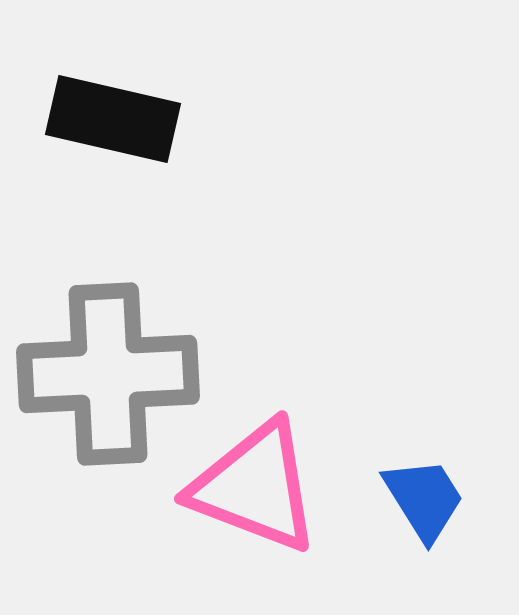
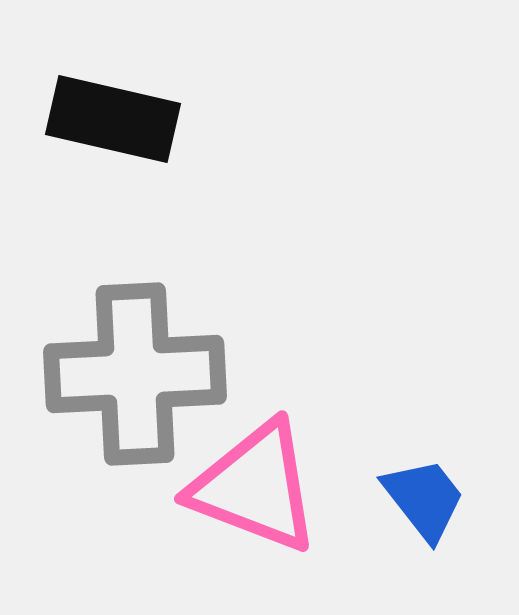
gray cross: moved 27 px right
blue trapezoid: rotated 6 degrees counterclockwise
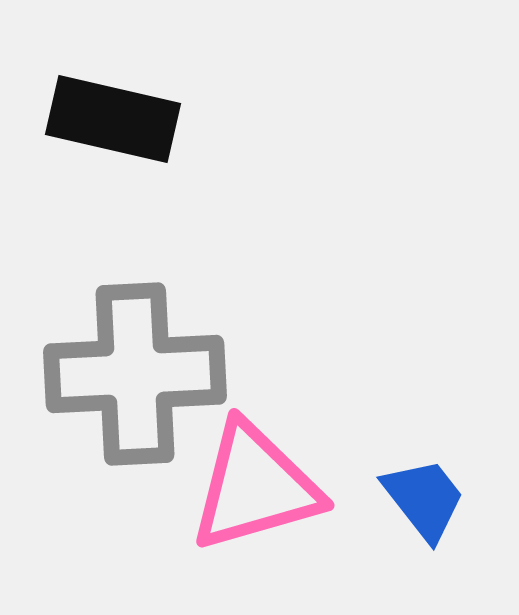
pink triangle: rotated 37 degrees counterclockwise
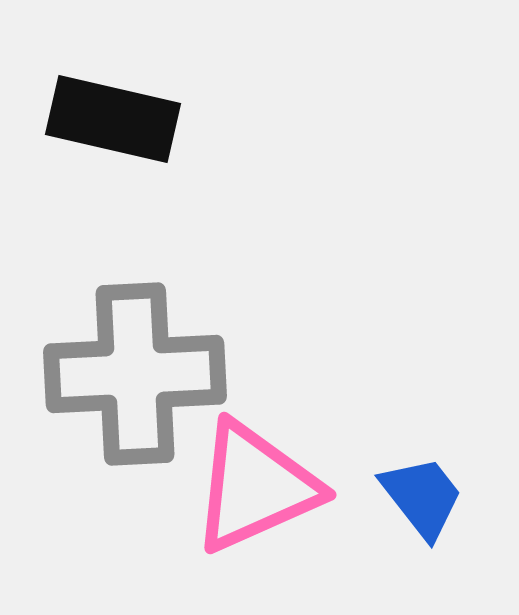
pink triangle: rotated 8 degrees counterclockwise
blue trapezoid: moved 2 px left, 2 px up
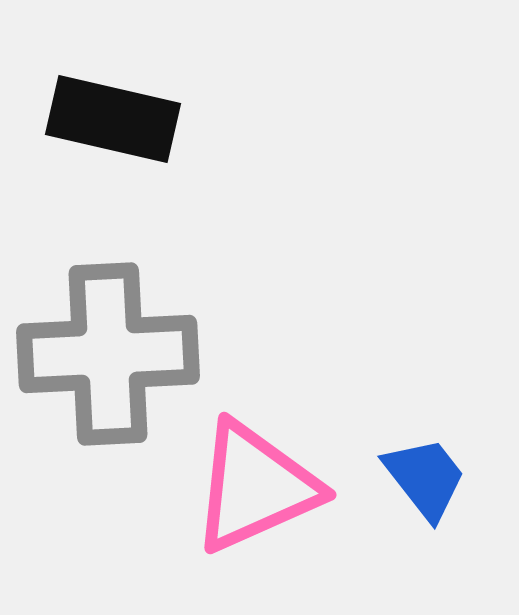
gray cross: moved 27 px left, 20 px up
blue trapezoid: moved 3 px right, 19 px up
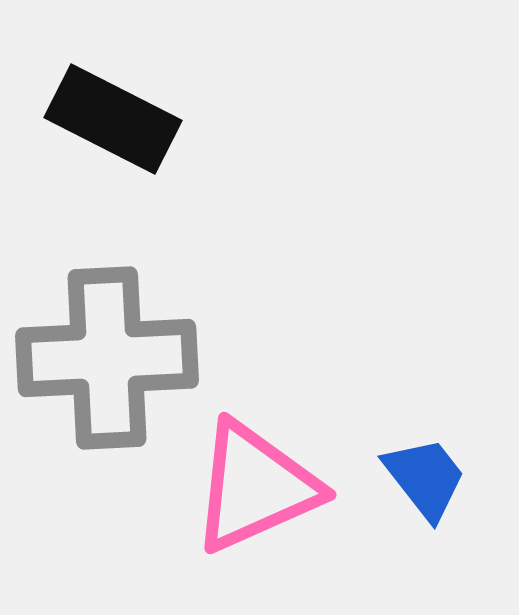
black rectangle: rotated 14 degrees clockwise
gray cross: moved 1 px left, 4 px down
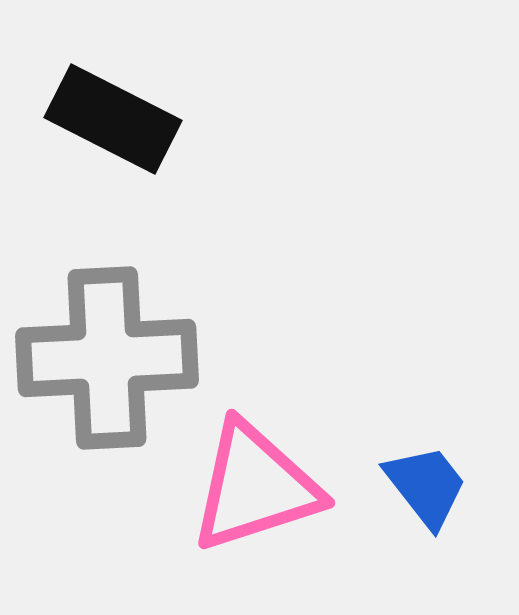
blue trapezoid: moved 1 px right, 8 px down
pink triangle: rotated 6 degrees clockwise
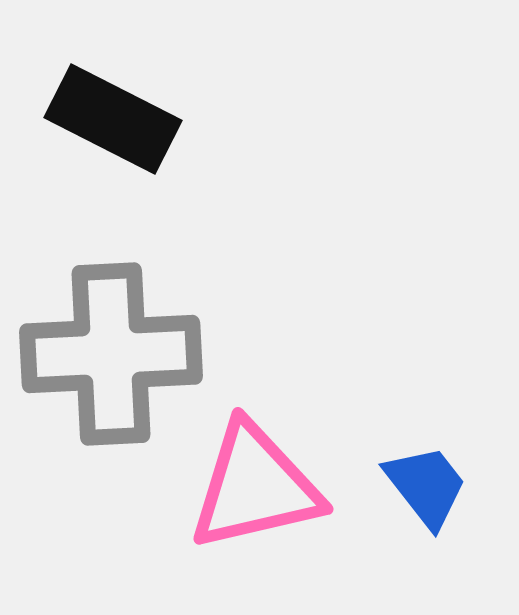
gray cross: moved 4 px right, 4 px up
pink triangle: rotated 5 degrees clockwise
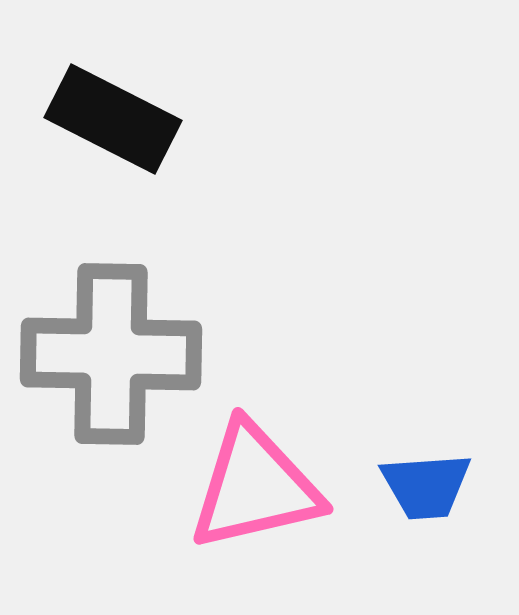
gray cross: rotated 4 degrees clockwise
blue trapezoid: rotated 124 degrees clockwise
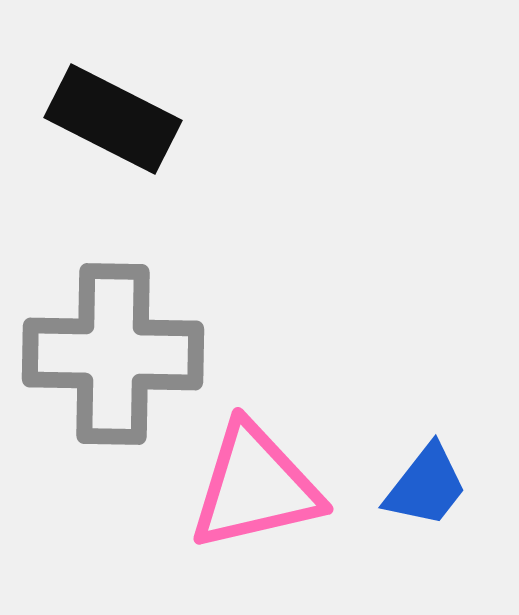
gray cross: moved 2 px right
blue trapezoid: rotated 48 degrees counterclockwise
